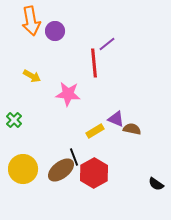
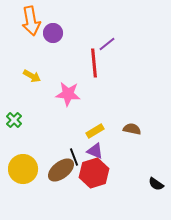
purple circle: moved 2 px left, 2 px down
purple triangle: moved 21 px left, 32 px down
red hexagon: rotated 12 degrees clockwise
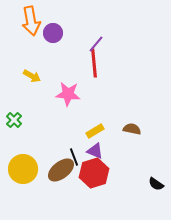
purple line: moved 11 px left; rotated 12 degrees counterclockwise
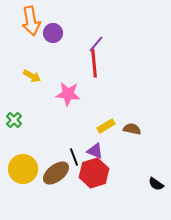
yellow rectangle: moved 11 px right, 5 px up
brown ellipse: moved 5 px left, 3 px down
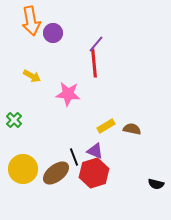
black semicircle: rotated 21 degrees counterclockwise
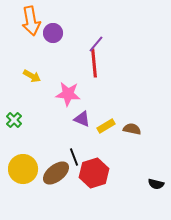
purple triangle: moved 13 px left, 32 px up
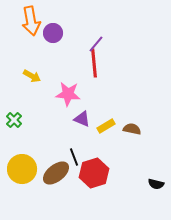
yellow circle: moved 1 px left
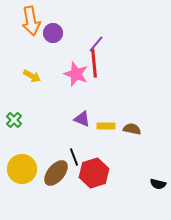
pink star: moved 8 px right, 20 px up; rotated 15 degrees clockwise
yellow rectangle: rotated 30 degrees clockwise
brown ellipse: rotated 12 degrees counterclockwise
black semicircle: moved 2 px right
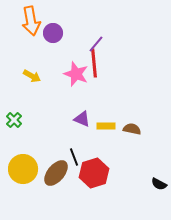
yellow circle: moved 1 px right
black semicircle: moved 1 px right; rotated 14 degrees clockwise
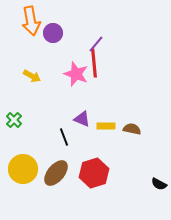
black line: moved 10 px left, 20 px up
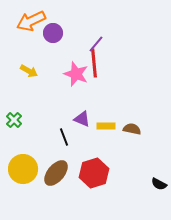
orange arrow: rotated 76 degrees clockwise
yellow arrow: moved 3 px left, 5 px up
